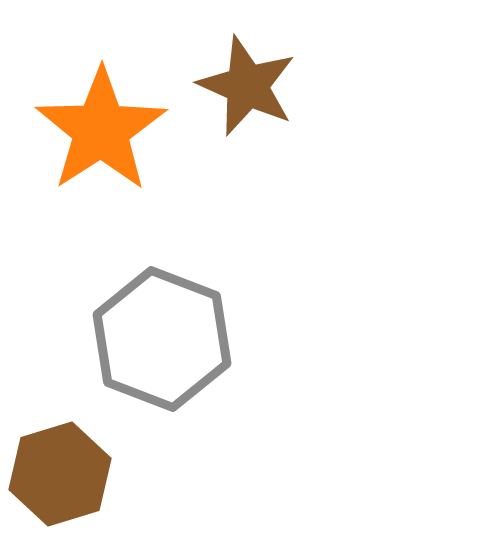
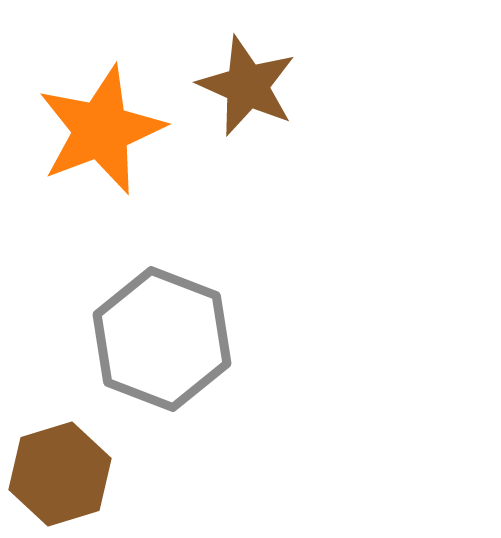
orange star: rotated 12 degrees clockwise
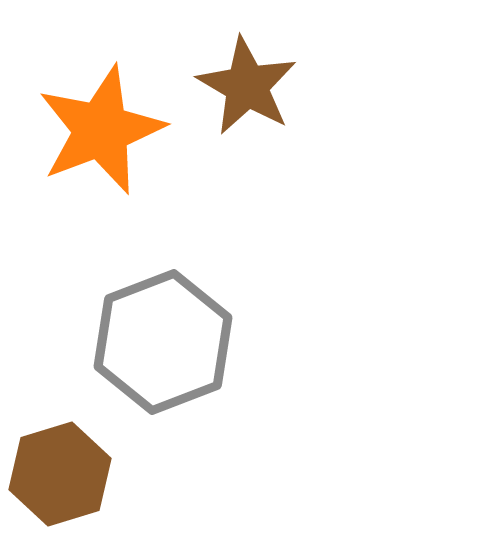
brown star: rotated 6 degrees clockwise
gray hexagon: moved 1 px right, 3 px down; rotated 18 degrees clockwise
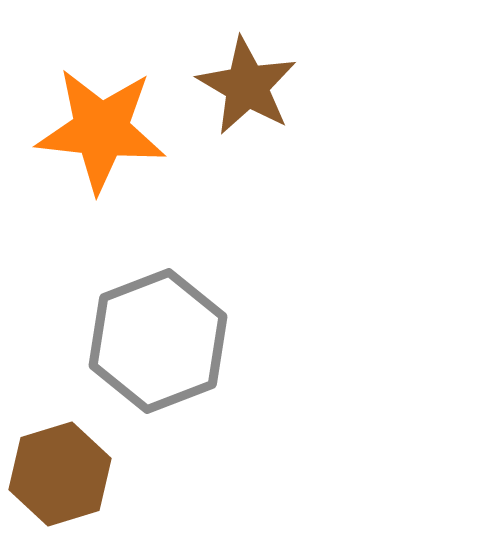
orange star: rotated 27 degrees clockwise
gray hexagon: moved 5 px left, 1 px up
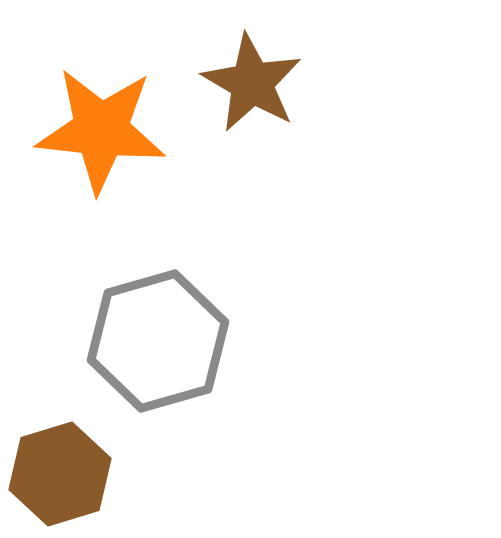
brown star: moved 5 px right, 3 px up
gray hexagon: rotated 5 degrees clockwise
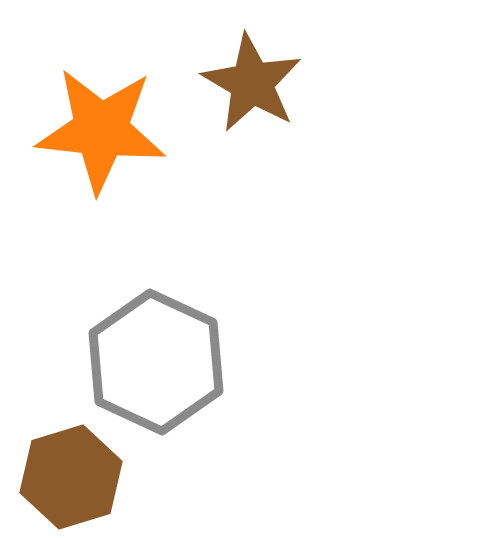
gray hexagon: moved 2 px left, 21 px down; rotated 19 degrees counterclockwise
brown hexagon: moved 11 px right, 3 px down
